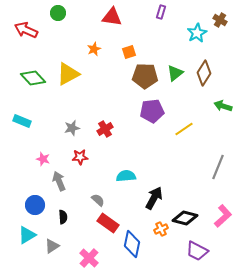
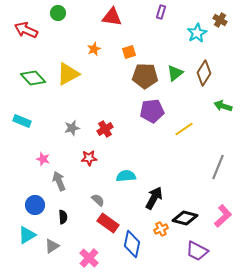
red star: moved 9 px right, 1 px down
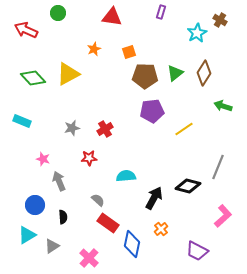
black diamond: moved 3 px right, 32 px up
orange cross: rotated 16 degrees counterclockwise
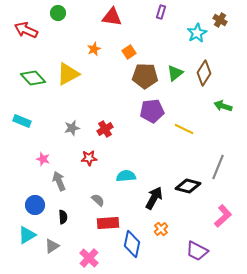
orange square: rotated 16 degrees counterclockwise
yellow line: rotated 60 degrees clockwise
red rectangle: rotated 40 degrees counterclockwise
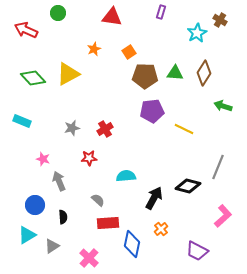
green triangle: rotated 42 degrees clockwise
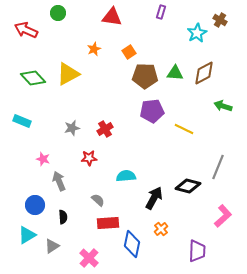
brown diamond: rotated 30 degrees clockwise
purple trapezoid: rotated 115 degrees counterclockwise
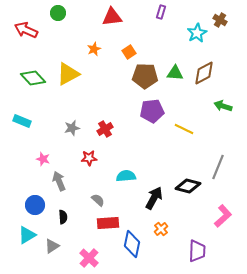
red triangle: rotated 15 degrees counterclockwise
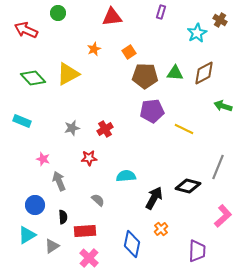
red rectangle: moved 23 px left, 8 px down
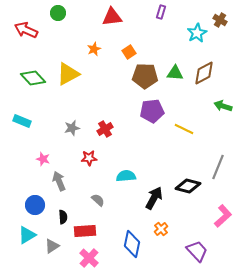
purple trapezoid: rotated 45 degrees counterclockwise
